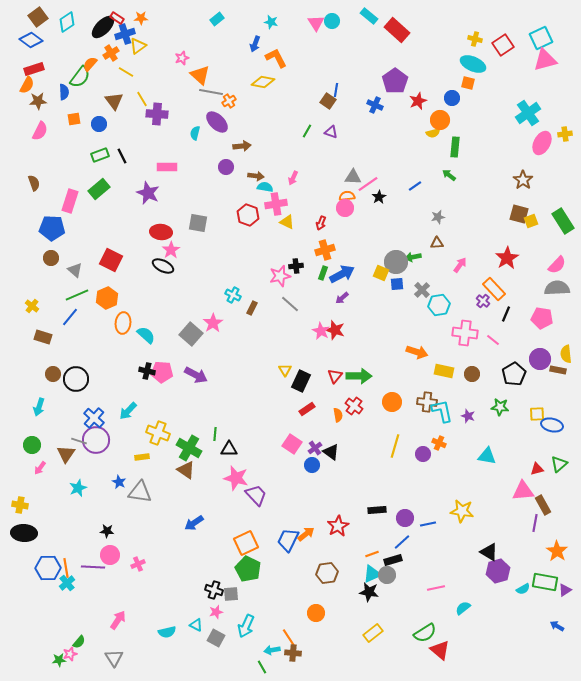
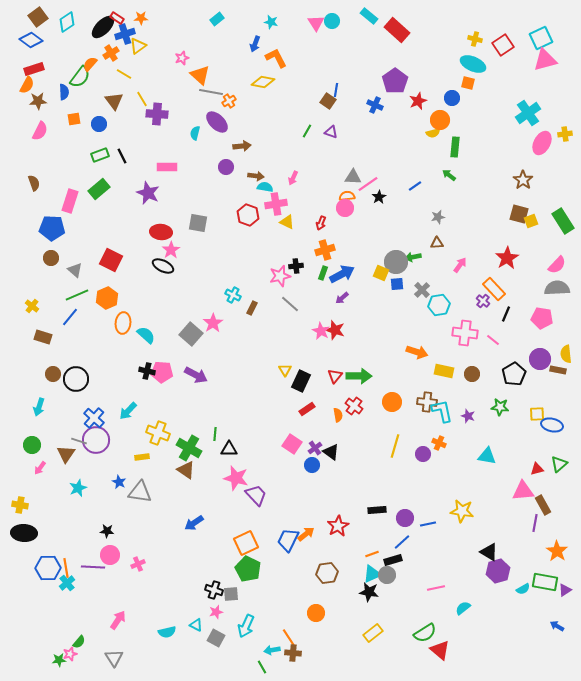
yellow line at (126, 72): moved 2 px left, 2 px down
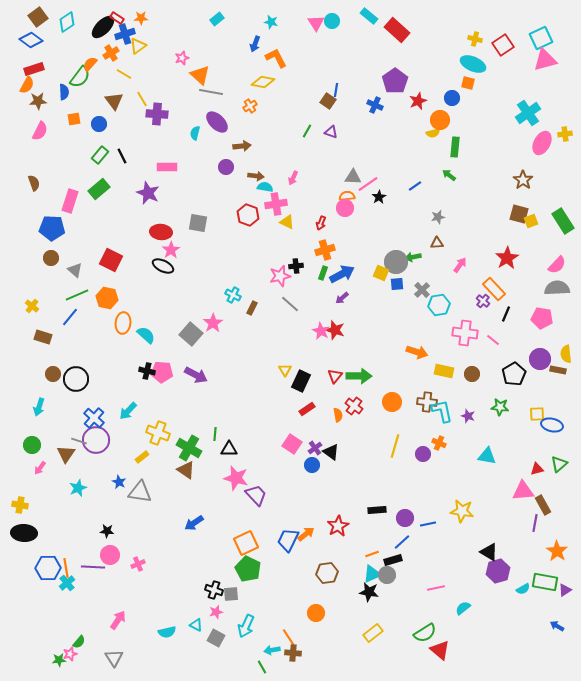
orange cross at (229, 101): moved 21 px right, 5 px down
green rectangle at (100, 155): rotated 30 degrees counterclockwise
orange hexagon at (107, 298): rotated 25 degrees counterclockwise
yellow rectangle at (142, 457): rotated 32 degrees counterclockwise
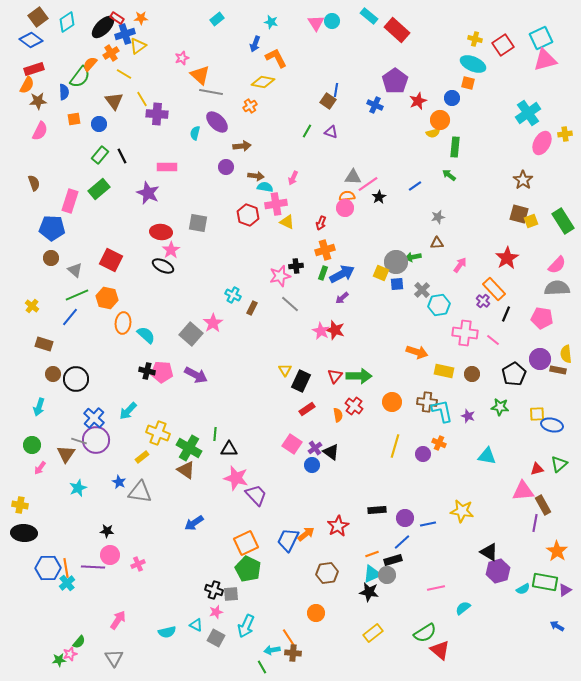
brown rectangle at (43, 337): moved 1 px right, 7 px down
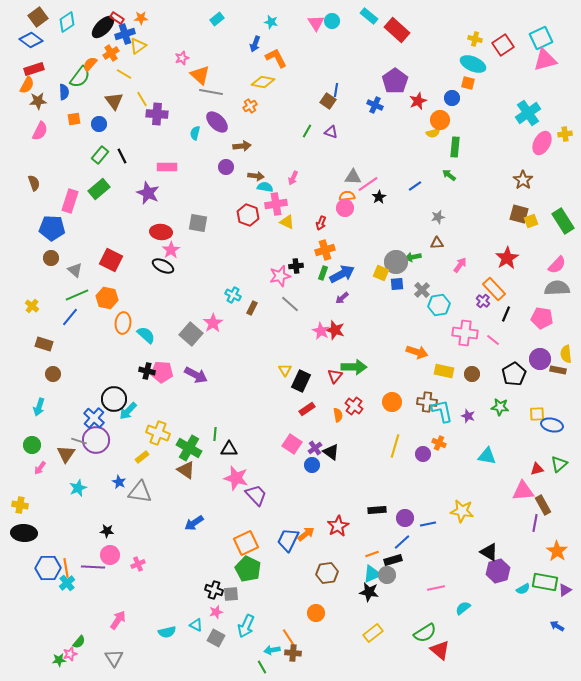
green arrow at (359, 376): moved 5 px left, 9 px up
black circle at (76, 379): moved 38 px right, 20 px down
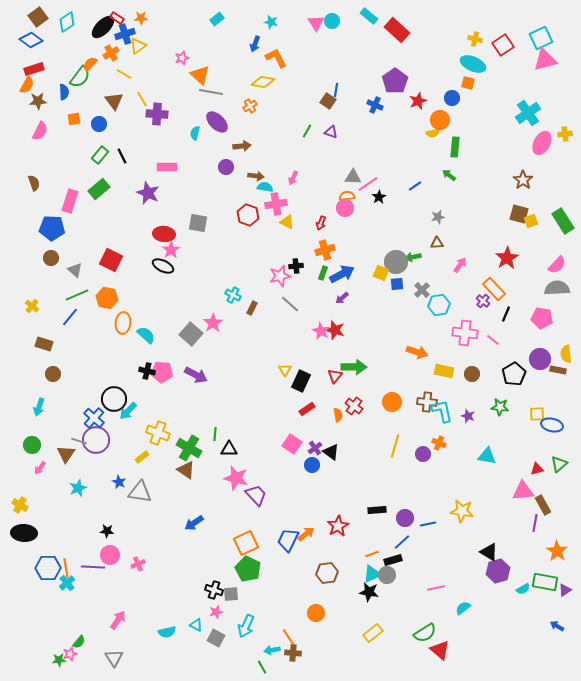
red ellipse at (161, 232): moved 3 px right, 2 px down
yellow cross at (20, 505): rotated 21 degrees clockwise
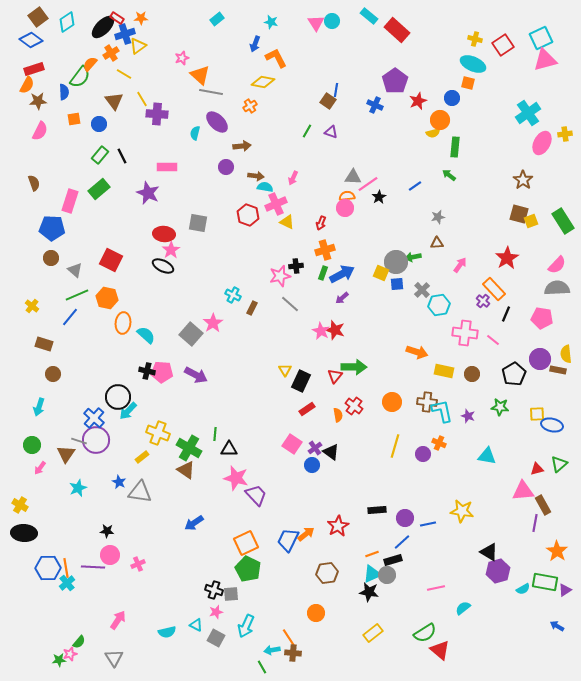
pink cross at (276, 204): rotated 15 degrees counterclockwise
black circle at (114, 399): moved 4 px right, 2 px up
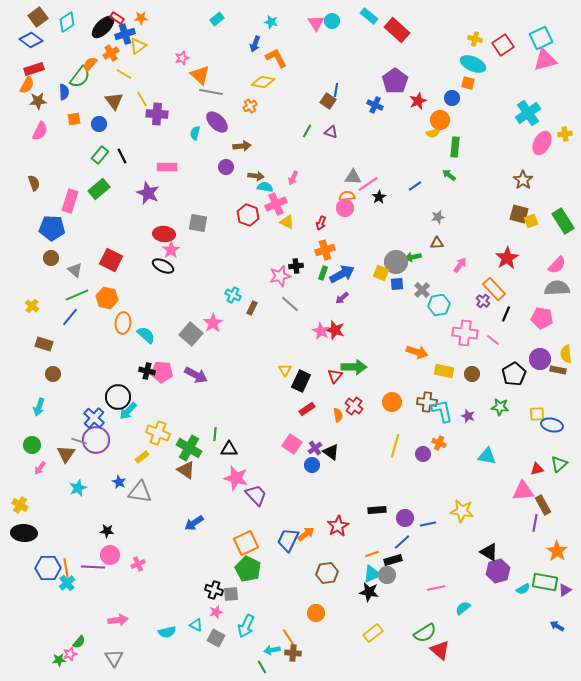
pink arrow at (118, 620): rotated 48 degrees clockwise
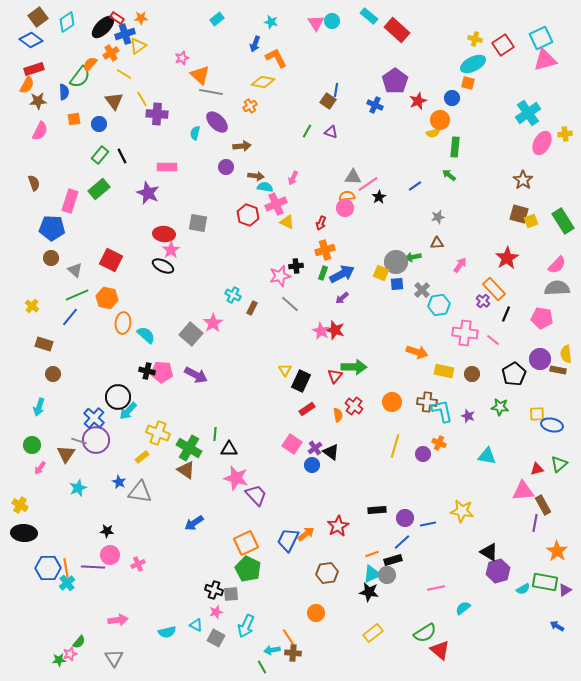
cyan ellipse at (473, 64): rotated 50 degrees counterclockwise
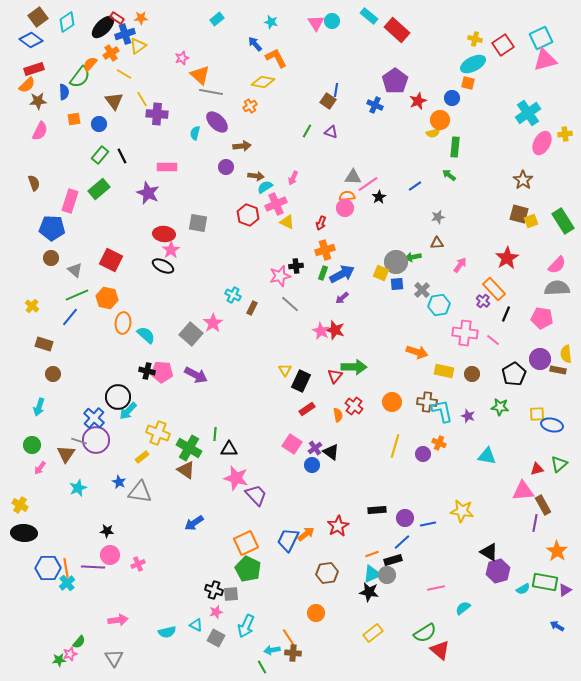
blue arrow at (255, 44): rotated 119 degrees clockwise
orange semicircle at (27, 85): rotated 18 degrees clockwise
cyan semicircle at (265, 187): rotated 42 degrees counterclockwise
